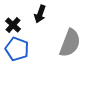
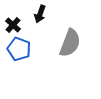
blue pentagon: moved 2 px right
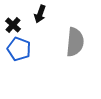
gray semicircle: moved 5 px right, 1 px up; rotated 16 degrees counterclockwise
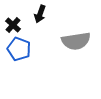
gray semicircle: moved 1 px right, 1 px up; rotated 76 degrees clockwise
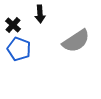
black arrow: rotated 24 degrees counterclockwise
gray semicircle: rotated 24 degrees counterclockwise
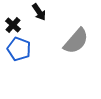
black arrow: moved 1 px left, 2 px up; rotated 30 degrees counterclockwise
gray semicircle: rotated 16 degrees counterclockwise
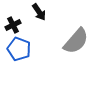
black cross: rotated 21 degrees clockwise
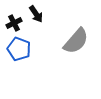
black arrow: moved 3 px left, 2 px down
black cross: moved 1 px right, 2 px up
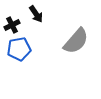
black cross: moved 2 px left, 2 px down
blue pentagon: rotated 30 degrees counterclockwise
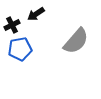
black arrow: rotated 90 degrees clockwise
blue pentagon: moved 1 px right
